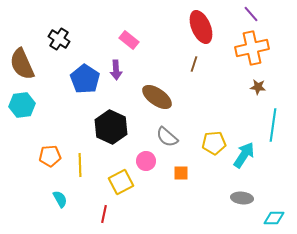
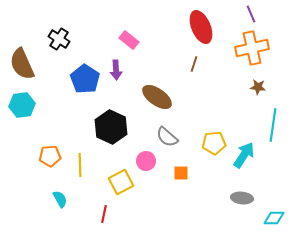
purple line: rotated 18 degrees clockwise
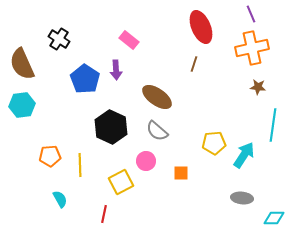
gray semicircle: moved 10 px left, 6 px up
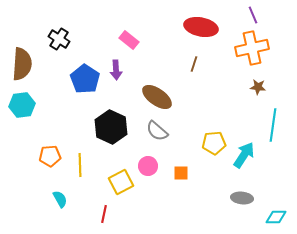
purple line: moved 2 px right, 1 px down
red ellipse: rotated 56 degrees counterclockwise
brown semicircle: rotated 152 degrees counterclockwise
pink circle: moved 2 px right, 5 px down
cyan diamond: moved 2 px right, 1 px up
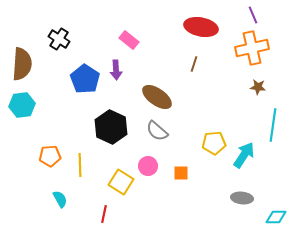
yellow square: rotated 30 degrees counterclockwise
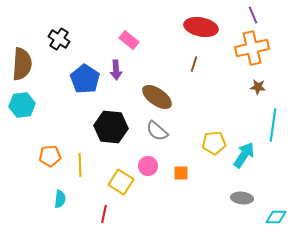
black hexagon: rotated 20 degrees counterclockwise
cyan semicircle: rotated 36 degrees clockwise
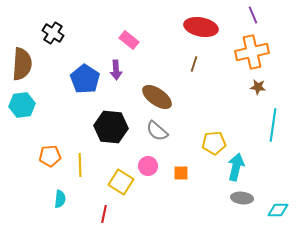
black cross: moved 6 px left, 6 px up
orange cross: moved 4 px down
cyan arrow: moved 8 px left, 12 px down; rotated 20 degrees counterclockwise
cyan diamond: moved 2 px right, 7 px up
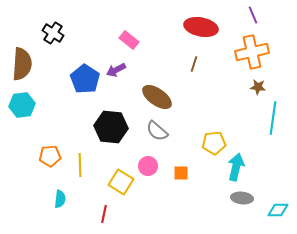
purple arrow: rotated 66 degrees clockwise
cyan line: moved 7 px up
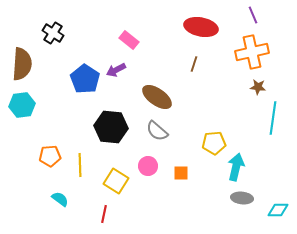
yellow square: moved 5 px left, 1 px up
cyan semicircle: rotated 60 degrees counterclockwise
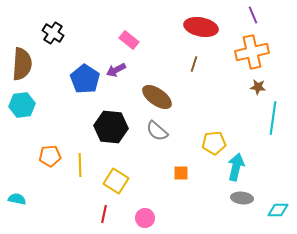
pink circle: moved 3 px left, 52 px down
cyan semicircle: moved 43 px left; rotated 24 degrees counterclockwise
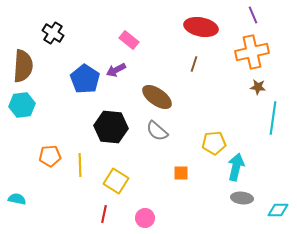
brown semicircle: moved 1 px right, 2 px down
